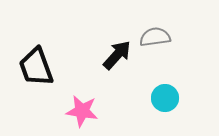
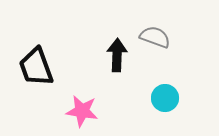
gray semicircle: rotated 28 degrees clockwise
black arrow: rotated 40 degrees counterclockwise
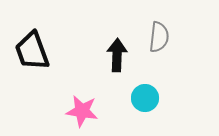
gray semicircle: moved 4 px right; rotated 76 degrees clockwise
black trapezoid: moved 4 px left, 16 px up
cyan circle: moved 20 px left
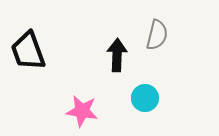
gray semicircle: moved 2 px left, 2 px up; rotated 8 degrees clockwise
black trapezoid: moved 4 px left
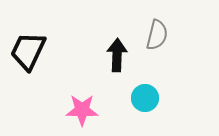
black trapezoid: rotated 45 degrees clockwise
pink star: moved 1 px up; rotated 8 degrees counterclockwise
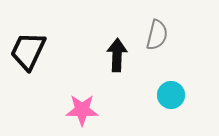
cyan circle: moved 26 px right, 3 px up
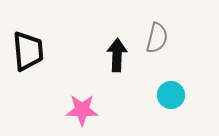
gray semicircle: moved 3 px down
black trapezoid: rotated 150 degrees clockwise
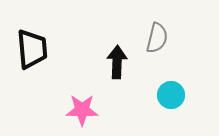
black trapezoid: moved 4 px right, 2 px up
black arrow: moved 7 px down
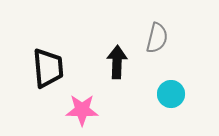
black trapezoid: moved 16 px right, 19 px down
cyan circle: moved 1 px up
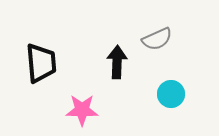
gray semicircle: moved 1 px down; rotated 52 degrees clockwise
black trapezoid: moved 7 px left, 5 px up
